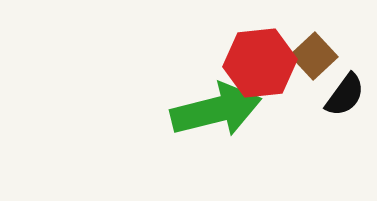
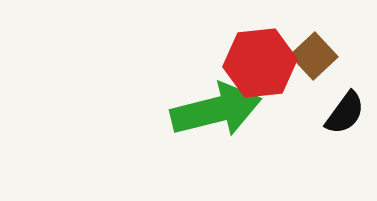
black semicircle: moved 18 px down
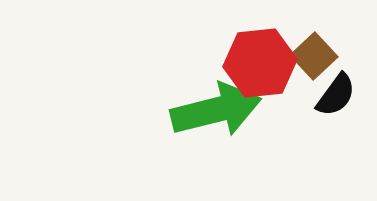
black semicircle: moved 9 px left, 18 px up
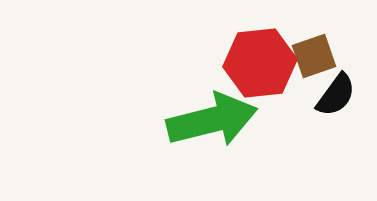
brown square: rotated 24 degrees clockwise
green arrow: moved 4 px left, 10 px down
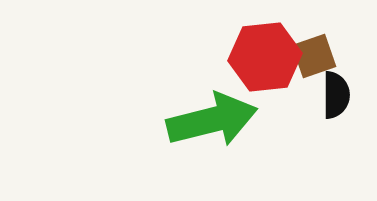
red hexagon: moved 5 px right, 6 px up
black semicircle: rotated 36 degrees counterclockwise
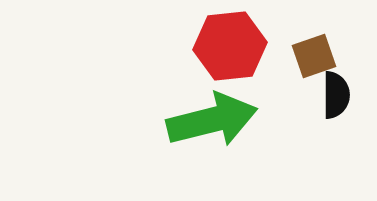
red hexagon: moved 35 px left, 11 px up
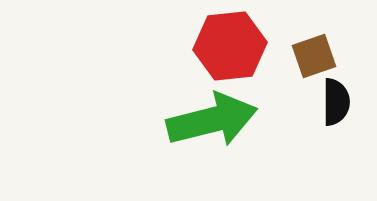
black semicircle: moved 7 px down
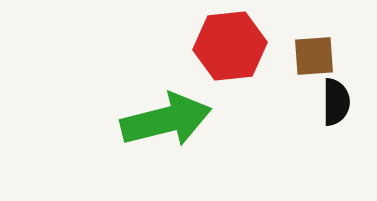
brown square: rotated 15 degrees clockwise
green arrow: moved 46 px left
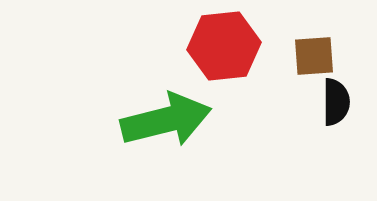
red hexagon: moved 6 px left
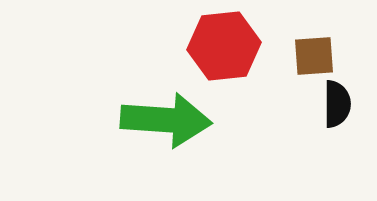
black semicircle: moved 1 px right, 2 px down
green arrow: rotated 18 degrees clockwise
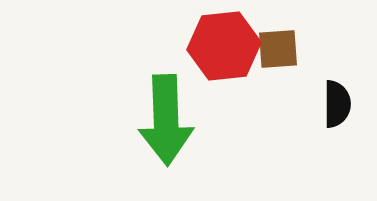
brown square: moved 36 px left, 7 px up
green arrow: rotated 84 degrees clockwise
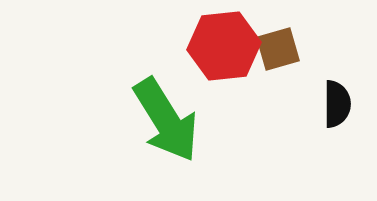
brown square: rotated 12 degrees counterclockwise
green arrow: rotated 30 degrees counterclockwise
